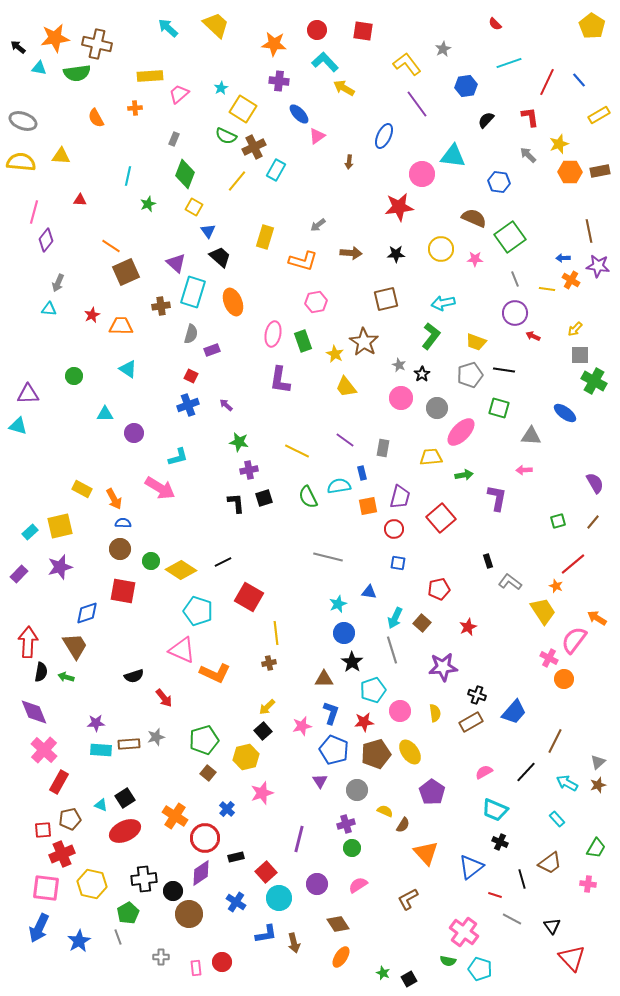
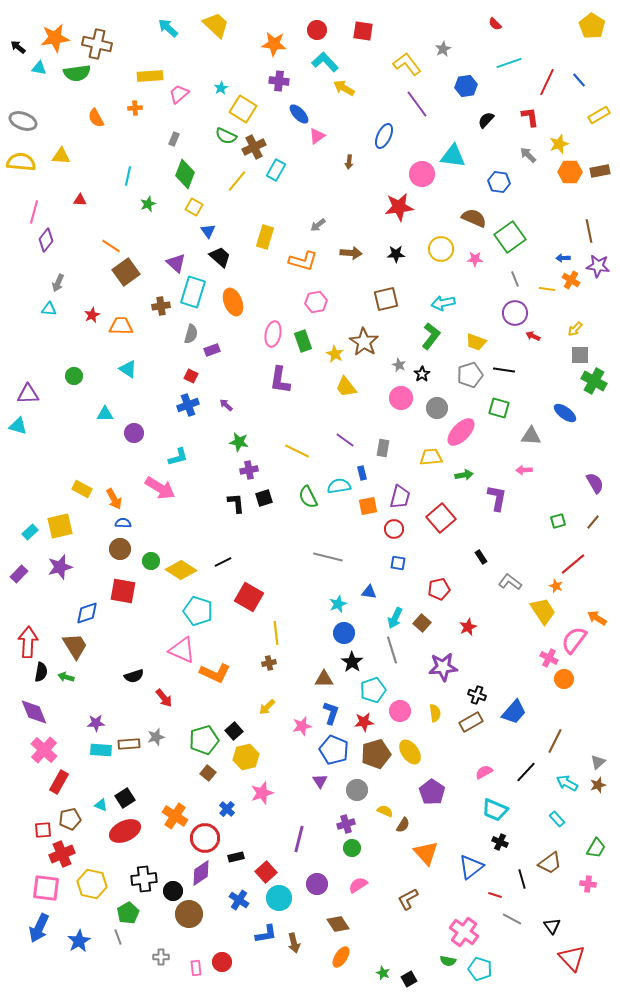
brown square at (126, 272): rotated 12 degrees counterclockwise
black rectangle at (488, 561): moved 7 px left, 4 px up; rotated 16 degrees counterclockwise
black square at (263, 731): moved 29 px left
blue cross at (236, 902): moved 3 px right, 2 px up
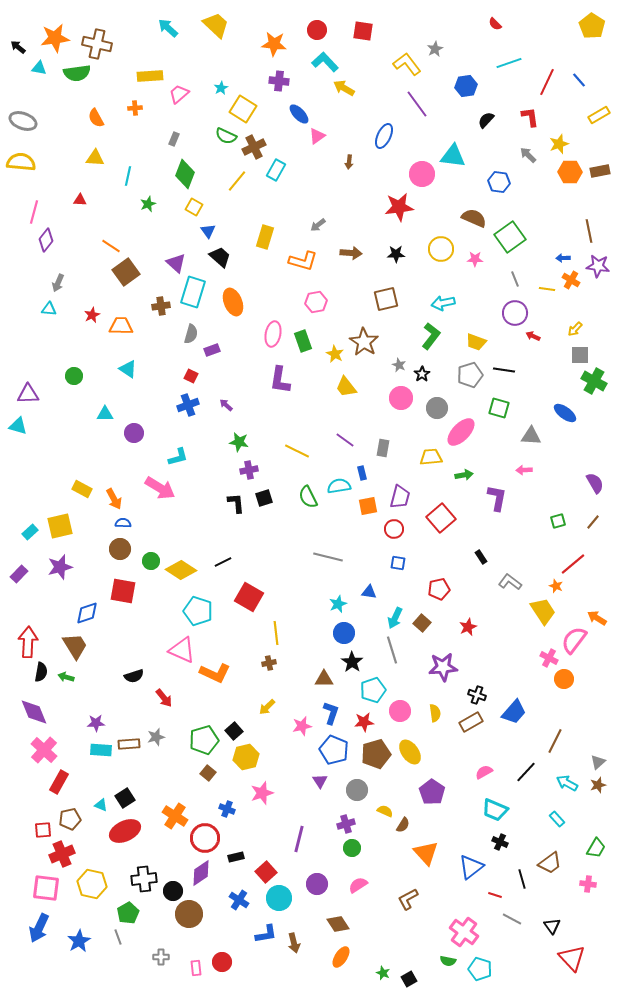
gray star at (443, 49): moved 8 px left
yellow triangle at (61, 156): moved 34 px right, 2 px down
blue cross at (227, 809): rotated 21 degrees counterclockwise
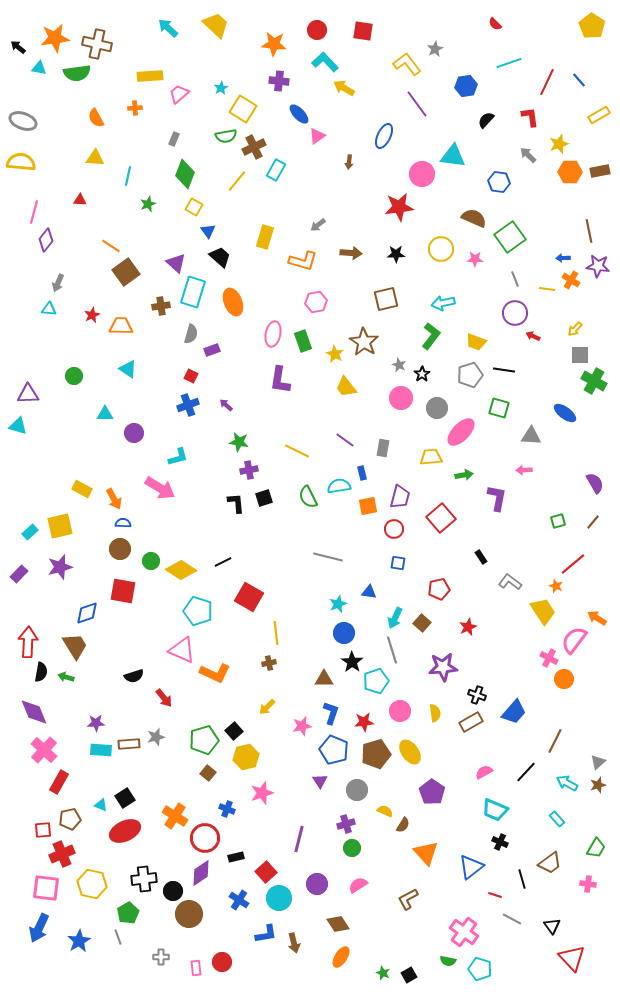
green semicircle at (226, 136): rotated 35 degrees counterclockwise
cyan pentagon at (373, 690): moved 3 px right, 9 px up
black square at (409, 979): moved 4 px up
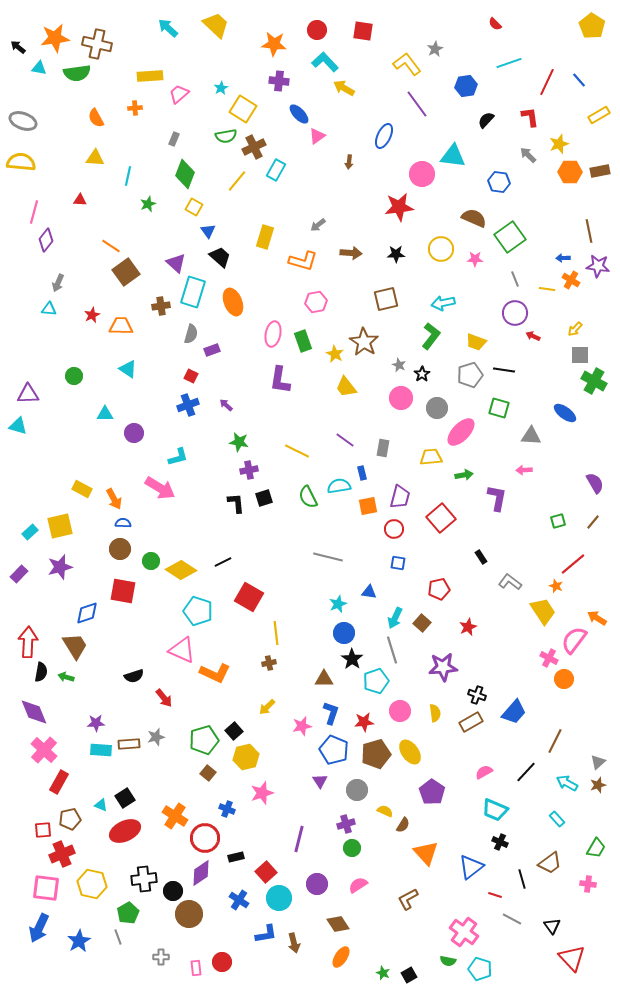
black star at (352, 662): moved 3 px up
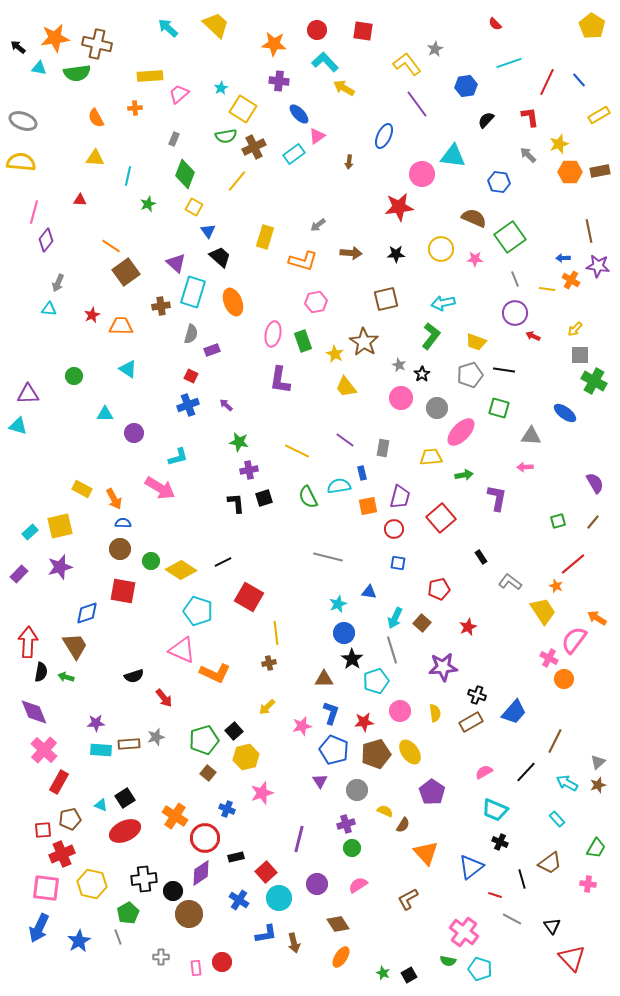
cyan rectangle at (276, 170): moved 18 px right, 16 px up; rotated 25 degrees clockwise
pink arrow at (524, 470): moved 1 px right, 3 px up
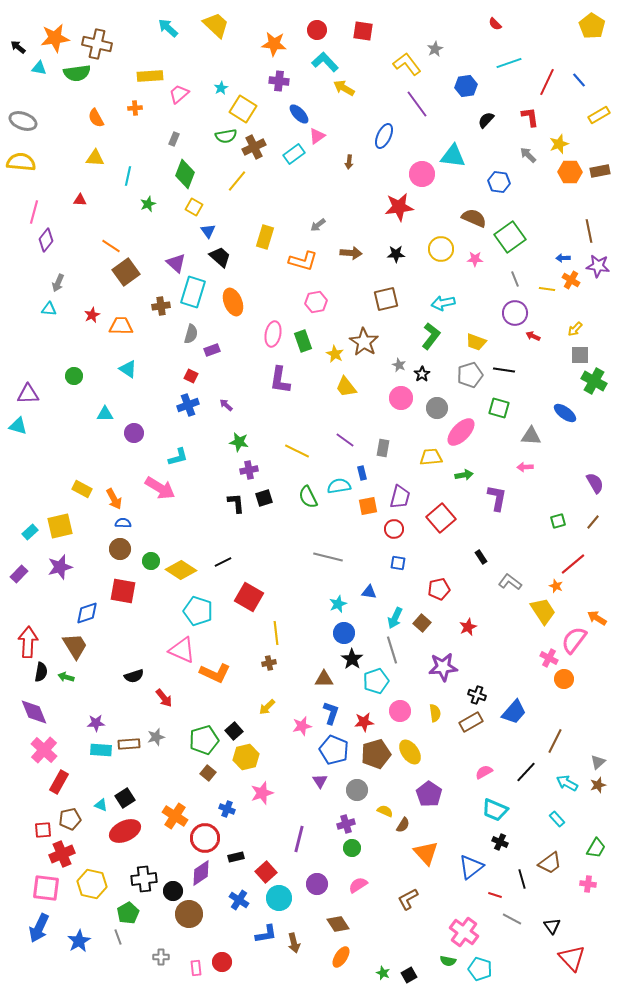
purple pentagon at (432, 792): moved 3 px left, 2 px down
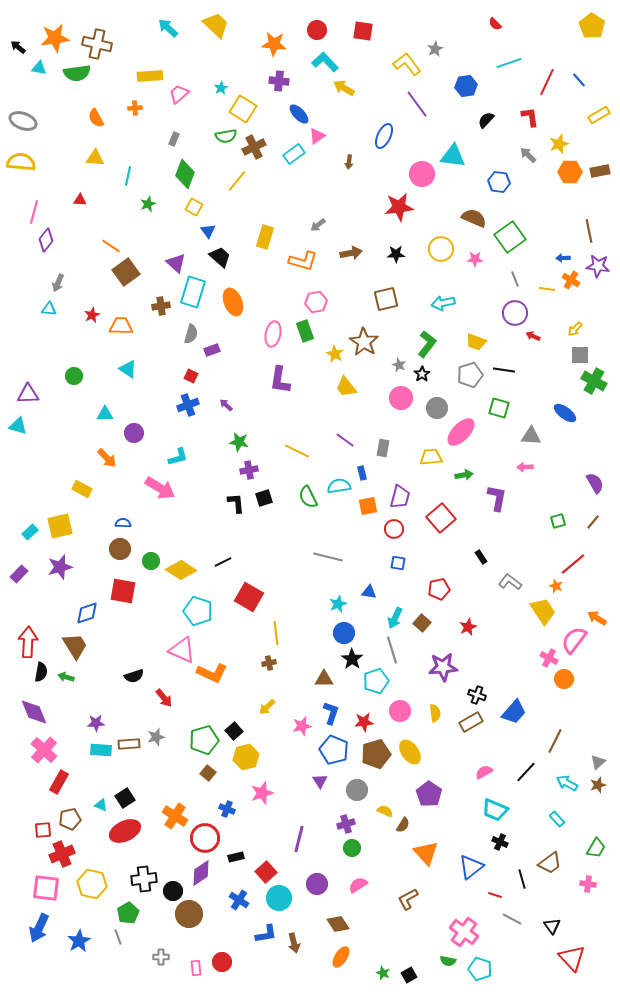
brown arrow at (351, 253): rotated 15 degrees counterclockwise
green L-shape at (431, 336): moved 4 px left, 8 px down
green rectangle at (303, 341): moved 2 px right, 10 px up
orange arrow at (114, 499): moved 7 px left, 41 px up; rotated 15 degrees counterclockwise
orange L-shape at (215, 673): moved 3 px left
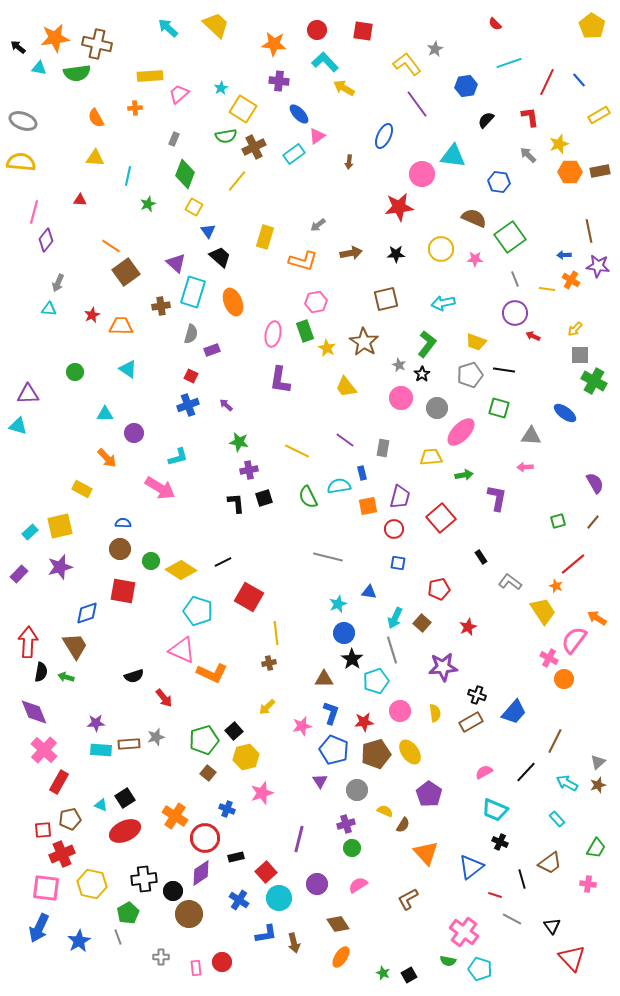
blue arrow at (563, 258): moved 1 px right, 3 px up
yellow star at (335, 354): moved 8 px left, 6 px up
green circle at (74, 376): moved 1 px right, 4 px up
